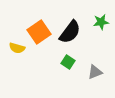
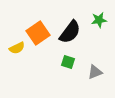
green star: moved 2 px left, 2 px up
orange square: moved 1 px left, 1 px down
yellow semicircle: rotated 42 degrees counterclockwise
green square: rotated 16 degrees counterclockwise
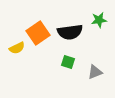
black semicircle: rotated 45 degrees clockwise
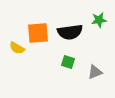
orange square: rotated 30 degrees clockwise
yellow semicircle: rotated 56 degrees clockwise
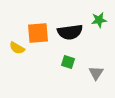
gray triangle: moved 1 px right, 1 px down; rotated 35 degrees counterclockwise
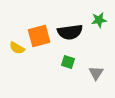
orange square: moved 1 px right, 3 px down; rotated 10 degrees counterclockwise
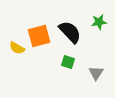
green star: moved 2 px down
black semicircle: rotated 125 degrees counterclockwise
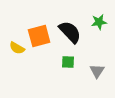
green square: rotated 16 degrees counterclockwise
gray triangle: moved 1 px right, 2 px up
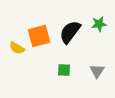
green star: moved 2 px down
black semicircle: rotated 100 degrees counterclockwise
green square: moved 4 px left, 8 px down
